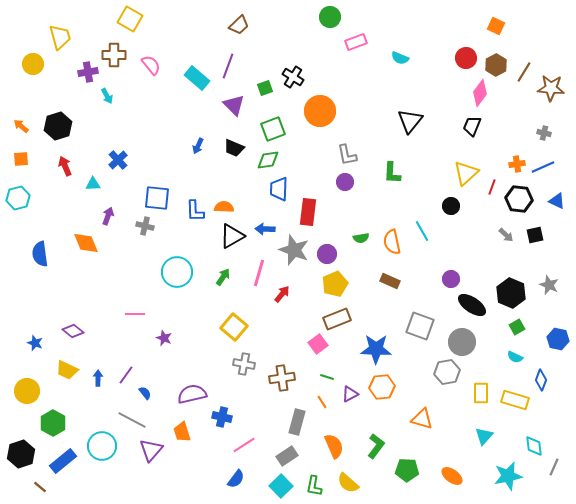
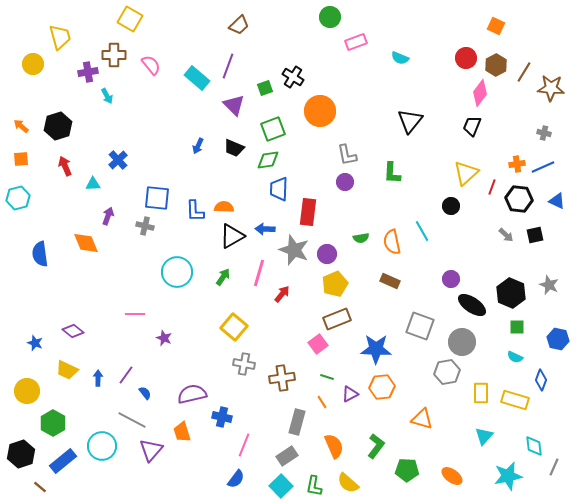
green square at (517, 327): rotated 28 degrees clockwise
pink line at (244, 445): rotated 35 degrees counterclockwise
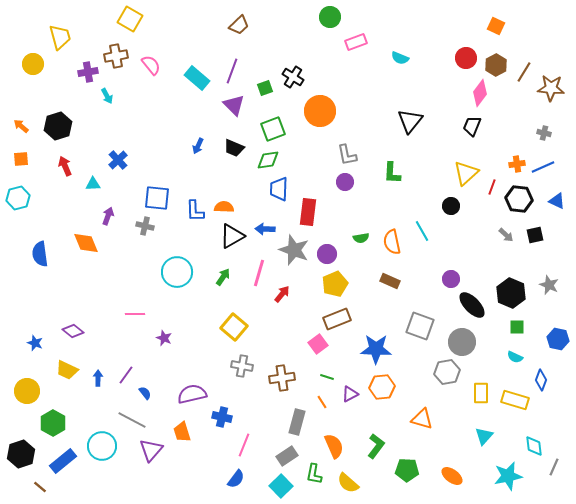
brown cross at (114, 55): moved 2 px right, 1 px down; rotated 10 degrees counterclockwise
purple line at (228, 66): moved 4 px right, 5 px down
black ellipse at (472, 305): rotated 12 degrees clockwise
gray cross at (244, 364): moved 2 px left, 2 px down
green L-shape at (314, 486): moved 12 px up
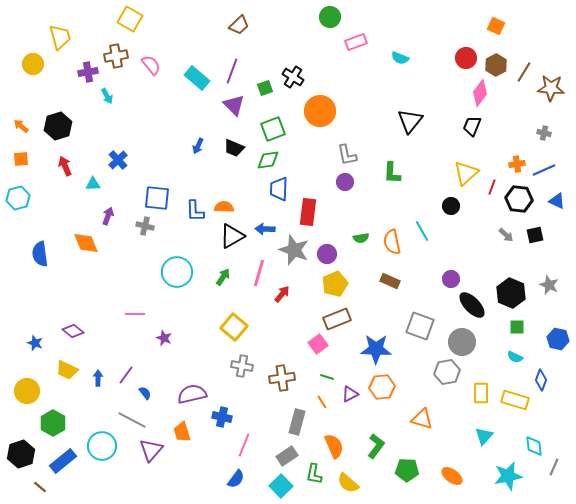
blue line at (543, 167): moved 1 px right, 3 px down
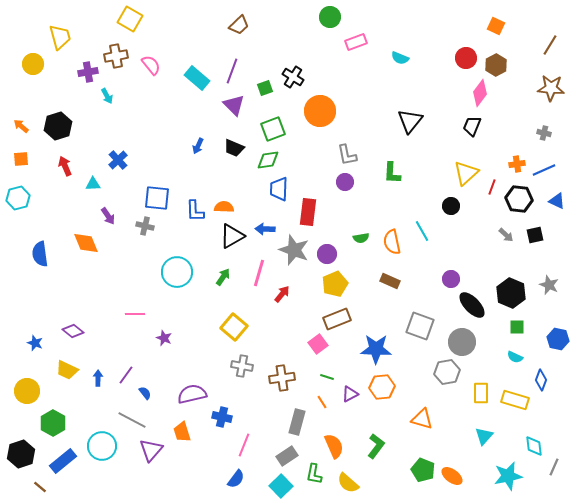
brown line at (524, 72): moved 26 px right, 27 px up
purple arrow at (108, 216): rotated 126 degrees clockwise
green pentagon at (407, 470): moved 16 px right; rotated 20 degrees clockwise
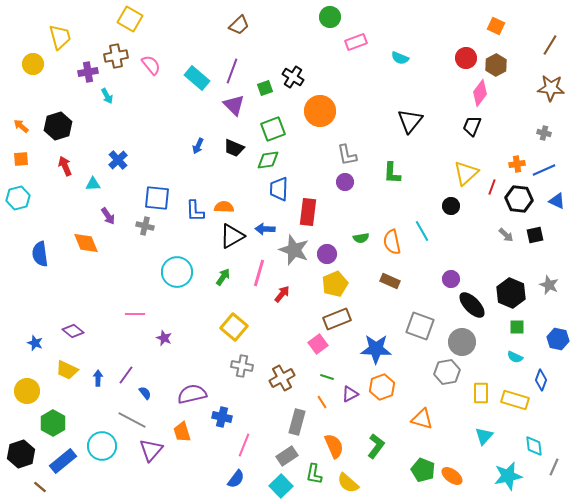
brown cross at (282, 378): rotated 20 degrees counterclockwise
orange hexagon at (382, 387): rotated 15 degrees counterclockwise
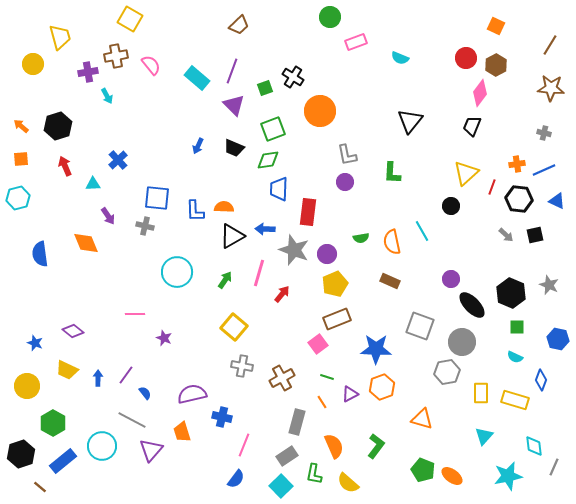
green arrow at (223, 277): moved 2 px right, 3 px down
yellow circle at (27, 391): moved 5 px up
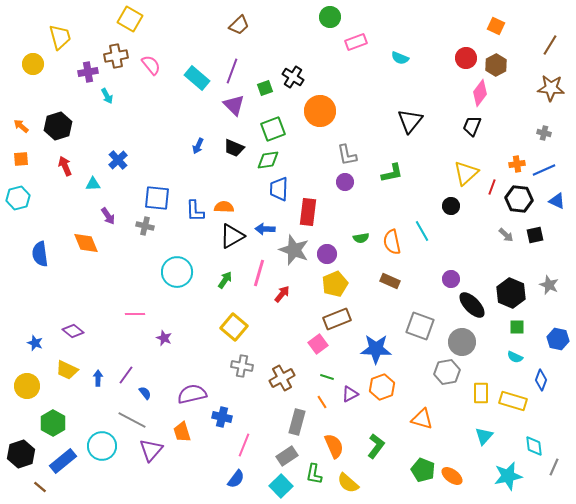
green L-shape at (392, 173): rotated 105 degrees counterclockwise
yellow rectangle at (515, 400): moved 2 px left, 1 px down
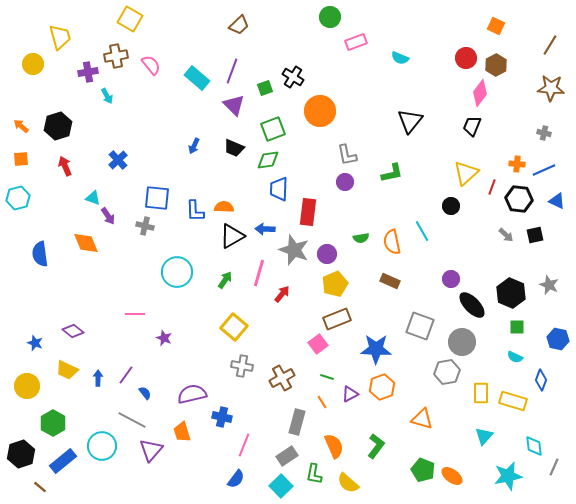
blue arrow at (198, 146): moved 4 px left
orange cross at (517, 164): rotated 14 degrees clockwise
cyan triangle at (93, 184): moved 14 px down; rotated 21 degrees clockwise
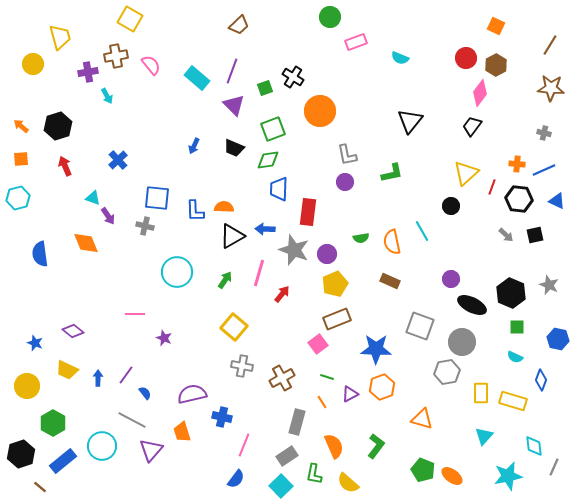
black trapezoid at (472, 126): rotated 15 degrees clockwise
black ellipse at (472, 305): rotated 20 degrees counterclockwise
